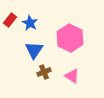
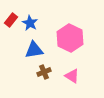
red rectangle: moved 1 px right
blue triangle: rotated 48 degrees clockwise
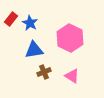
red rectangle: moved 1 px up
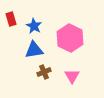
red rectangle: rotated 56 degrees counterclockwise
blue star: moved 4 px right, 3 px down
pink triangle: rotated 28 degrees clockwise
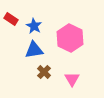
red rectangle: rotated 40 degrees counterclockwise
brown cross: rotated 24 degrees counterclockwise
pink triangle: moved 3 px down
